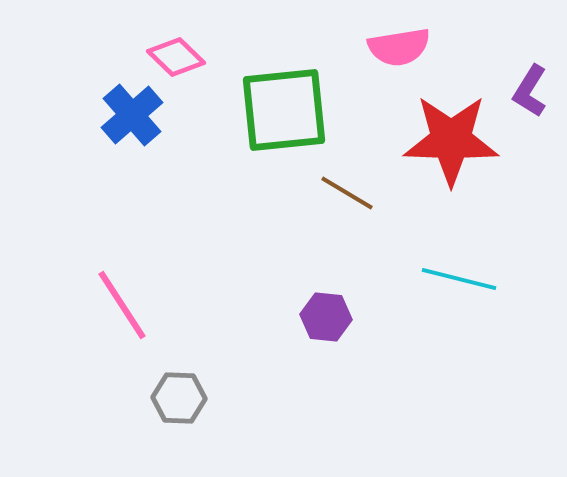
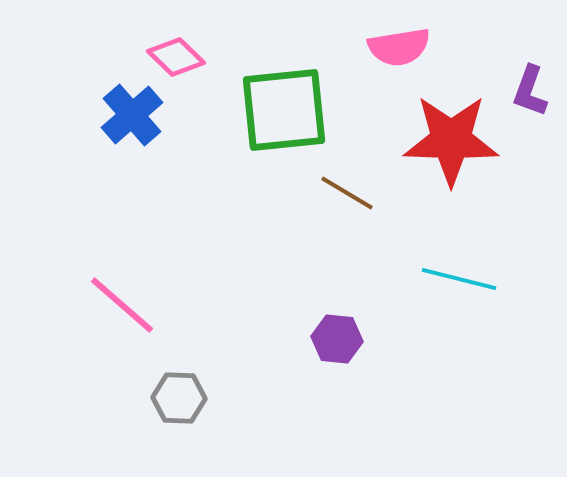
purple L-shape: rotated 12 degrees counterclockwise
pink line: rotated 16 degrees counterclockwise
purple hexagon: moved 11 px right, 22 px down
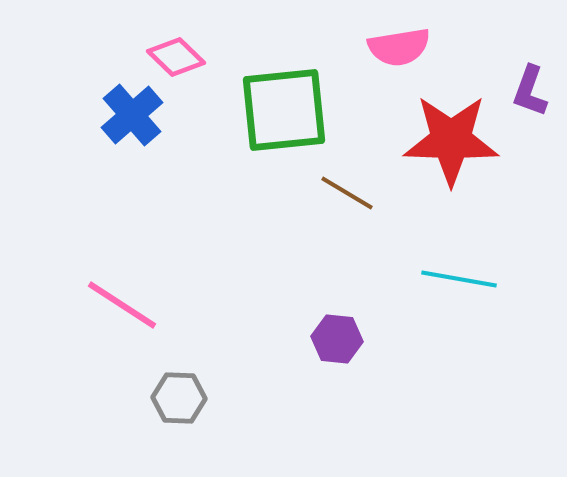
cyan line: rotated 4 degrees counterclockwise
pink line: rotated 8 degrees counterclockwise
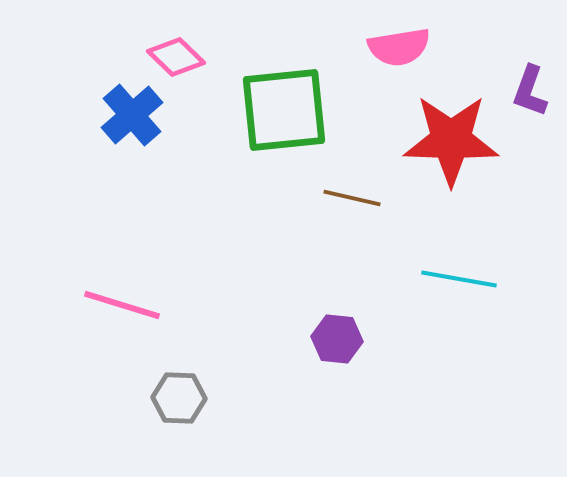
brown line: moved 5 px right, 5 px down; rotated 18 degrees counterclockwise
pink line: rotated 16 degrees counterclockwise
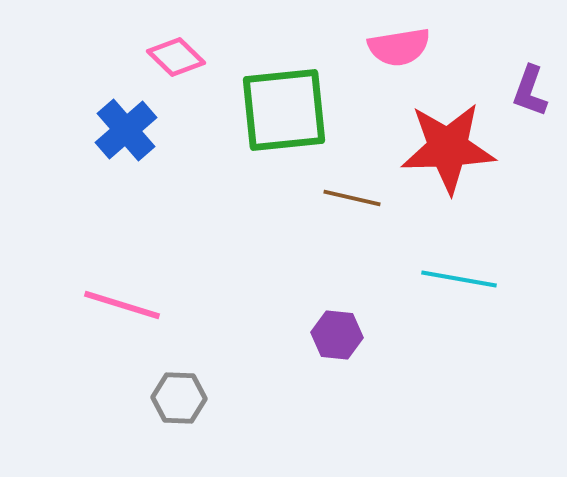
blue cross: moved 6 px left, 15 px down
red star: moved 3 px left, 8 px down; rotated 4 degrees counterclockwise
purple hexagon: moved 4 px up
